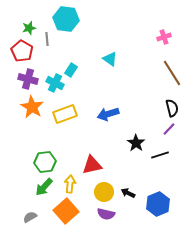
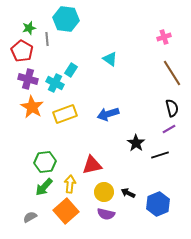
purple line: rotated 16 degrees clockwise
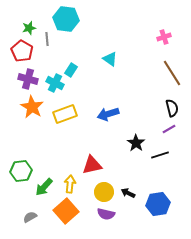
green hexagon: moved 24 px left, 9 px down
blue hexagon: rotated 15 degrees clockwise
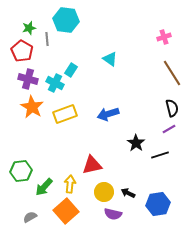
cyan hexagon: moved 1 px down
purple semicircle: moved 7 px right
